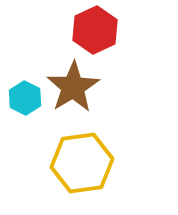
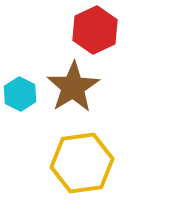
cyan hexagon: moved 5 px left, 4 px up
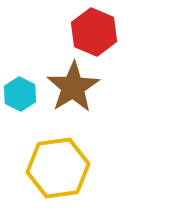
red hexagon: moved 1 px left, 2 px down; rotated 12 degrees counterclockwise
yellow hexagon: moved 24 px left, 5 px down
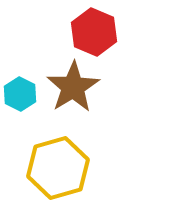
yellow hexagon: rotated 8 degrees counterclockwise
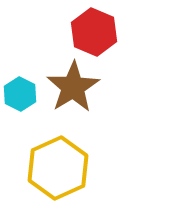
yellow hexagon: rotated 8 degrees counterclockwise
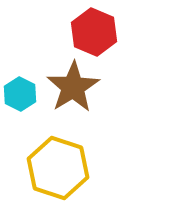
yellow hexagon: rotated 18 degrees counterclockwise
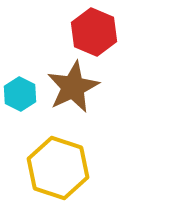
brown star: rotated 6 degrees clockwise
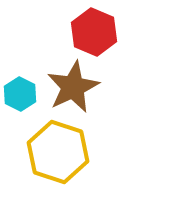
yellow hexagon: moved 16 px up
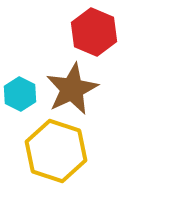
brown star: moved 1 px left, 2 px down
yellow hexagon: moved 2 px left, 1 px up
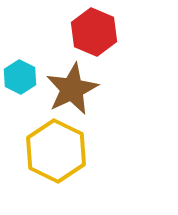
cyan hexagon: moved 17 px up
yellow hexagon: rotated 8 degrees clockwise
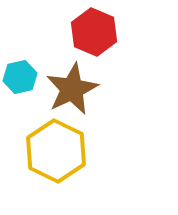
cyan hexagon: rotated 20 degrees clockwise
